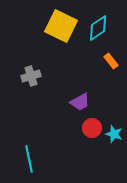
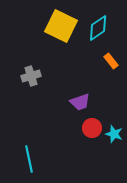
purple trapezoid: rotated 10 degrees clockwise
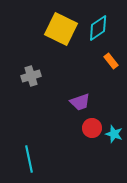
yellow square: moved 3 px down
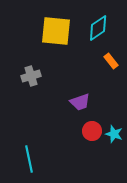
yellow square: moved 5 px left, 2 px down; rotated 20 degrees counterclockwise
red circle: moved 3 px down
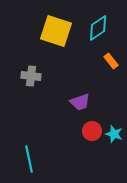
yellow square: rotated 12 degrees clockwise
gray cross: rotated 24 degrees clockwise
